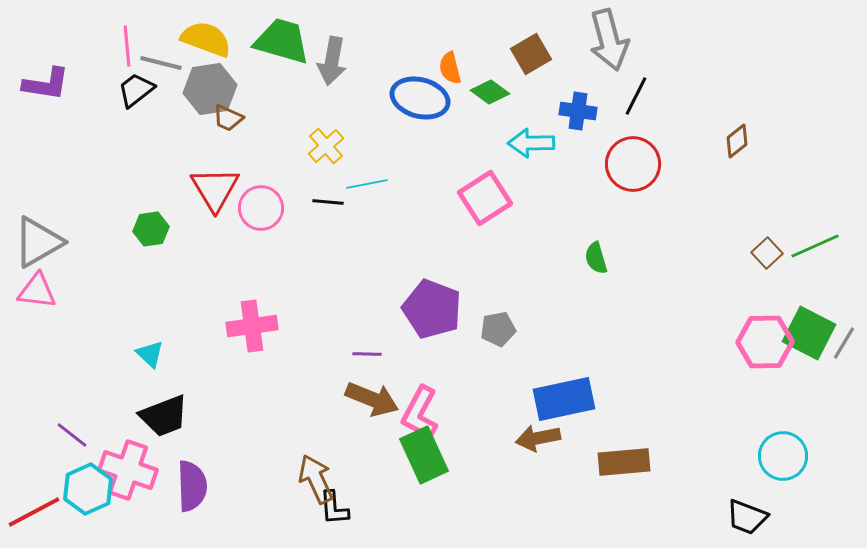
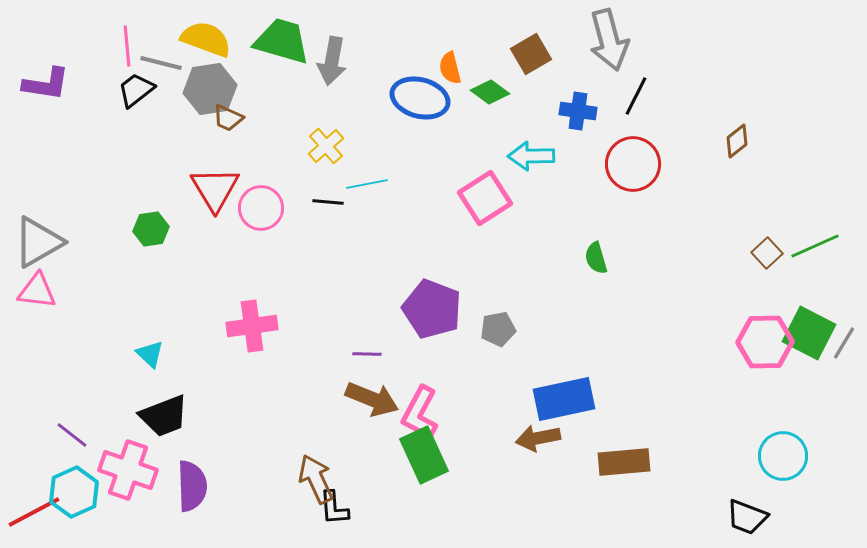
cyan arrow at (531, 143): moved 13 px down
cyan hexagon at (88, 489): moved 14 px left, 3 px down
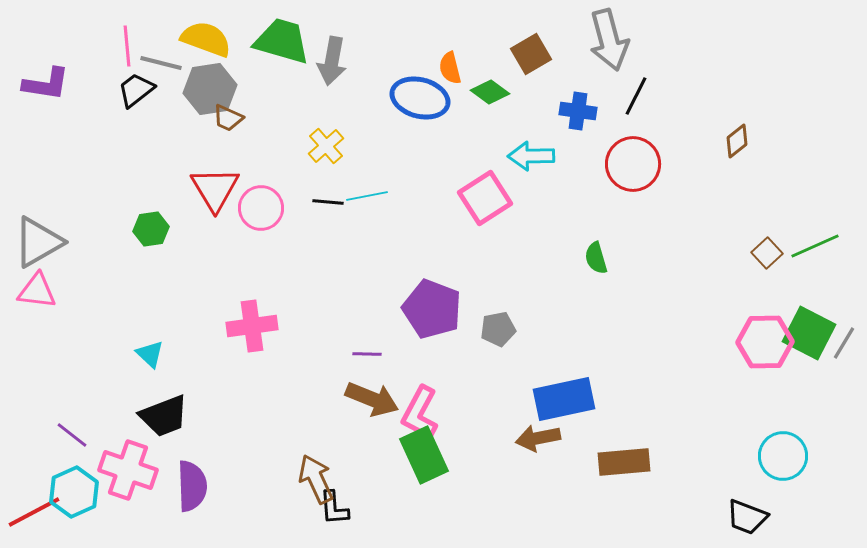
cyan line at (367, 184): moved 12 px down
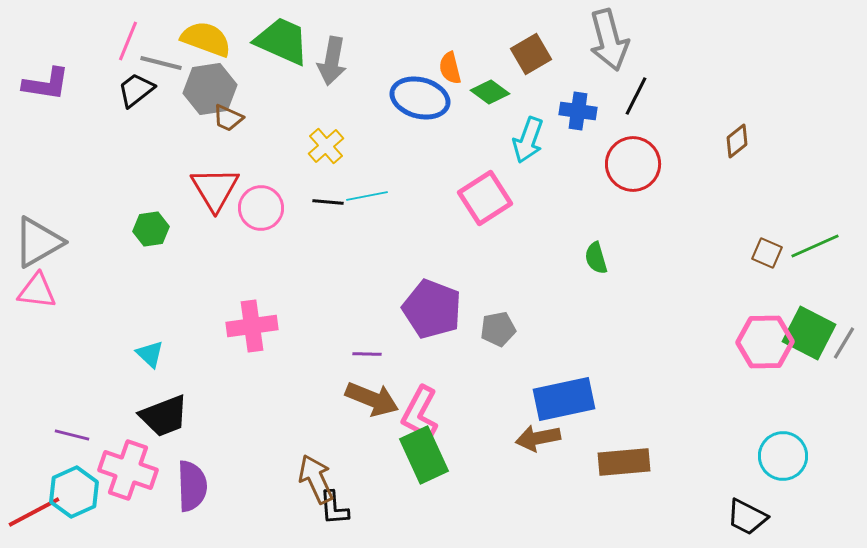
green trapezoid at (282, 41): rotated 8 degrees clockwise
pink line at (127, 46): moved 1 px right, 5 px up; rotated 27 degrees clockwise
cyan arrow at (531, 156): moved 3 px left, 16 px up; rotated 69 degrees counterclockwise
brown square at (767, 253): rotated 24 degrees counterclockwise
purple line at (72, 435): rotated 24 degrees counterclockwise
black trapezoid at (747, 517): rotated 6 degrees clockwise
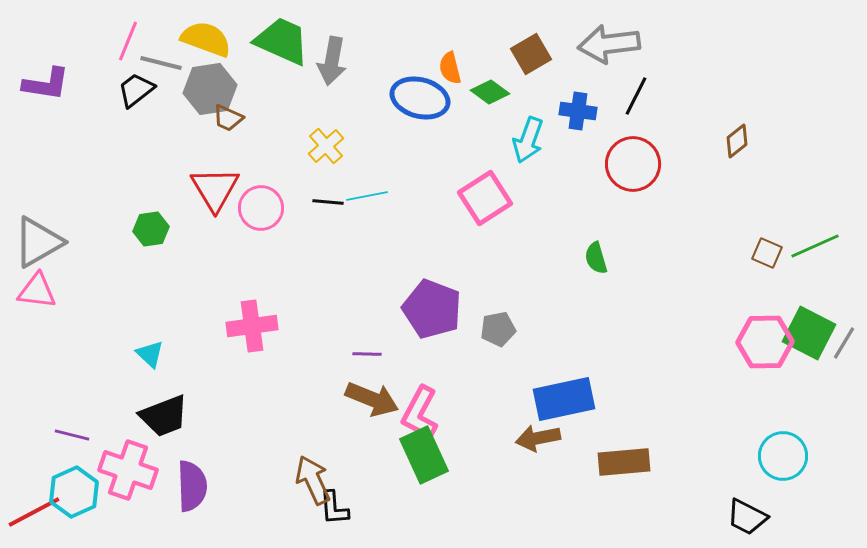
gray arrow at (609, 40): moved 4 px down; rotated 98 degrees clockwise
brown arrow at (316, 479): moved 3 px left, 1 px down
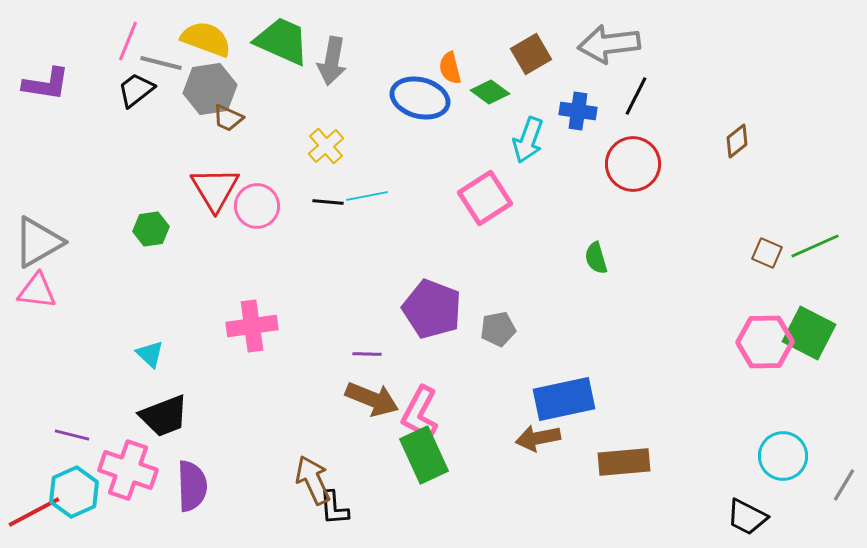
pink circle at (261, 208): moved 4 px left, 2 px up
gray line at (844, 343): moved 142 px down
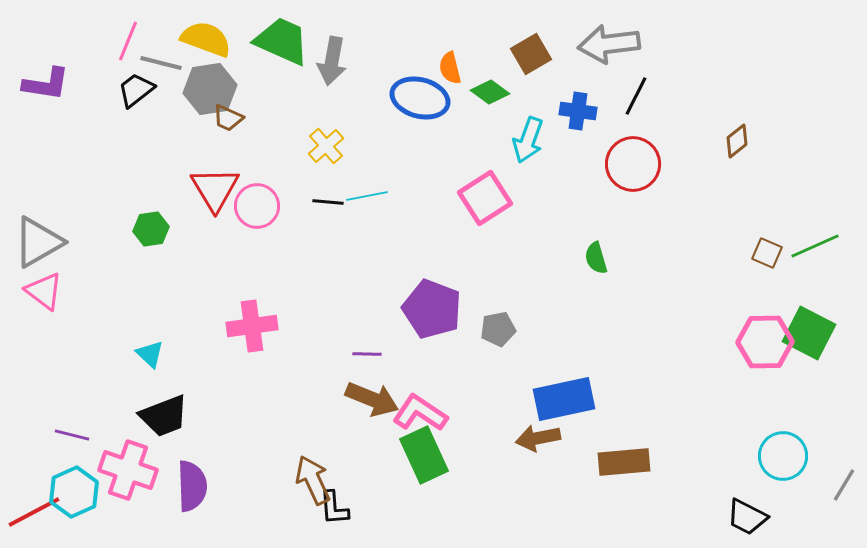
pink triangle at (37, 291): moved 7 px right; rotated 30 degrees clockwise
pink L-shape at (420, 413): rotated 96 degrees clockwise
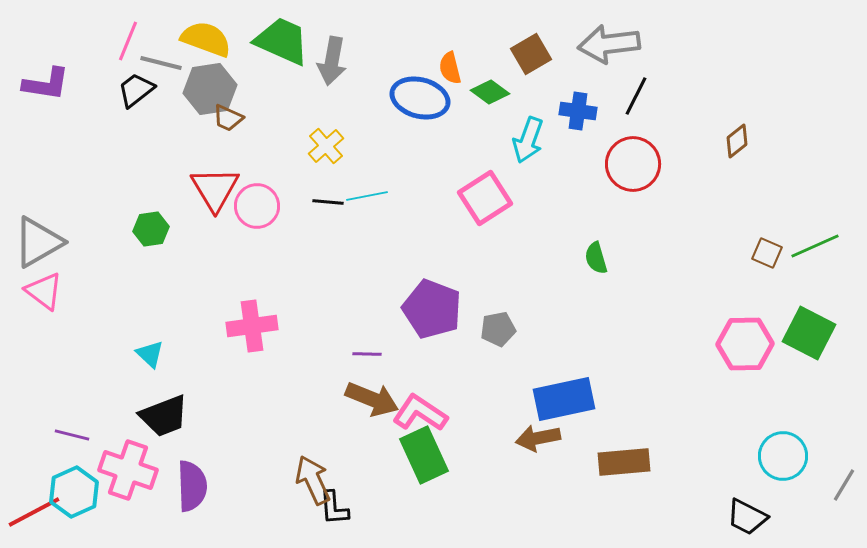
pink hexagon at (765, 342): moved 20 px left, 2 px down
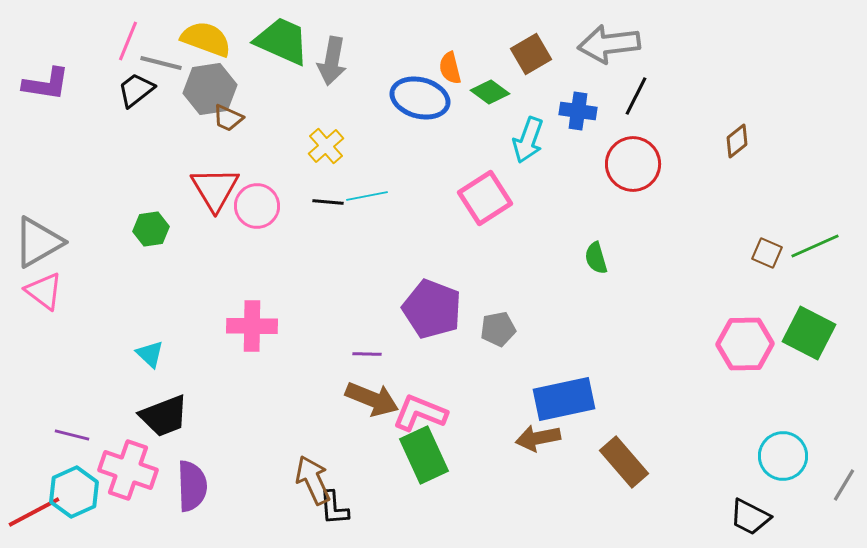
pink cross at (252, 326): rotated 9 degrees clockwise
pink L-shape at (420, 413): rotated 12 degrees counterclockwise
brown rectangle at (624, 462): rotated 54 degrees clockwise
black trapezoid at (747, 517): moved 3 px right
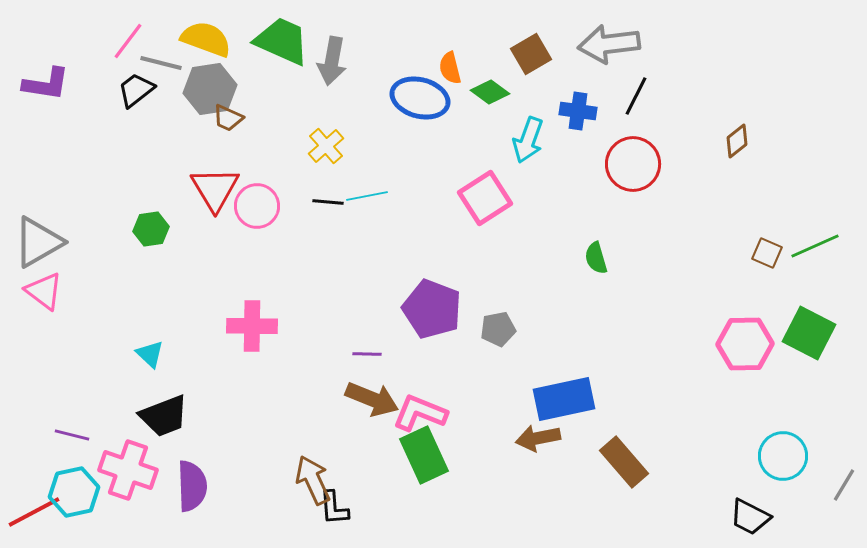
pink line at (128, 41): rotated 15 degrees clockwise
cyan hexagon at (74, 492): rotated 12 degrees clockwise
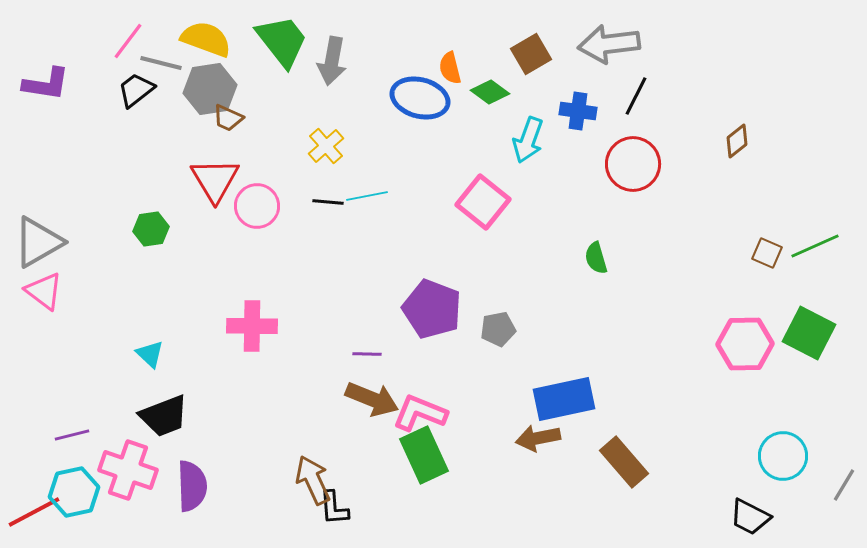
green trapezoid at (282, 41): rotated 28 degrees clockwise
red triangle at (215, 189): moved 9 px up
pink square at (485, 198): moved 2 px left, 4 px down; rotated 18 degrees counterclockwise
purple line at (72, 435): rotated 28 degrees counterclockwise
